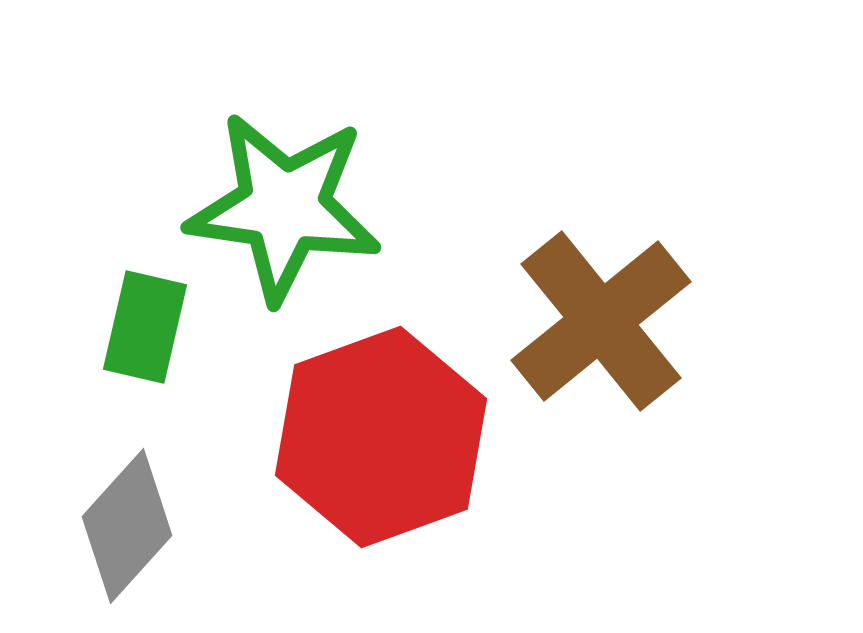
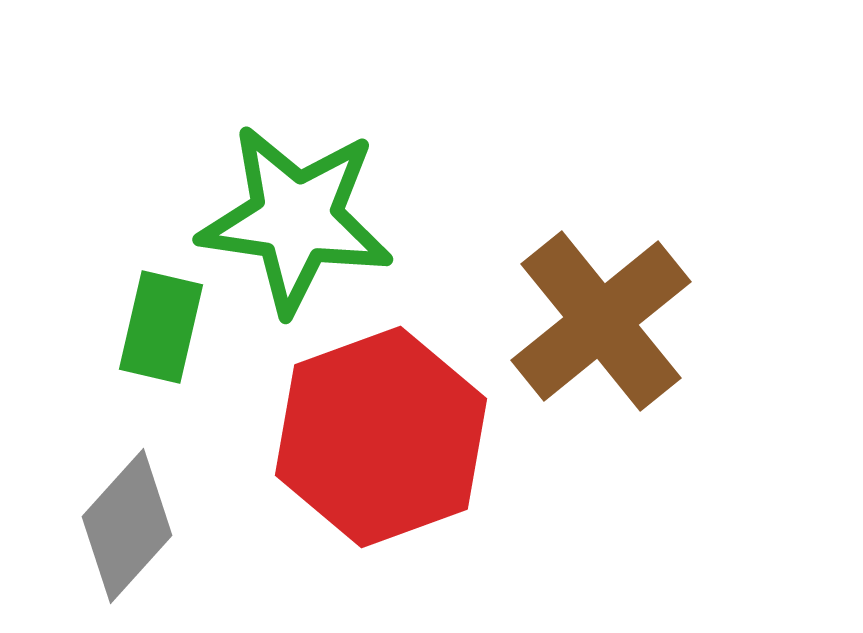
green star: moved 12 px right, 12 px down
green rectangle: moved 16 px right
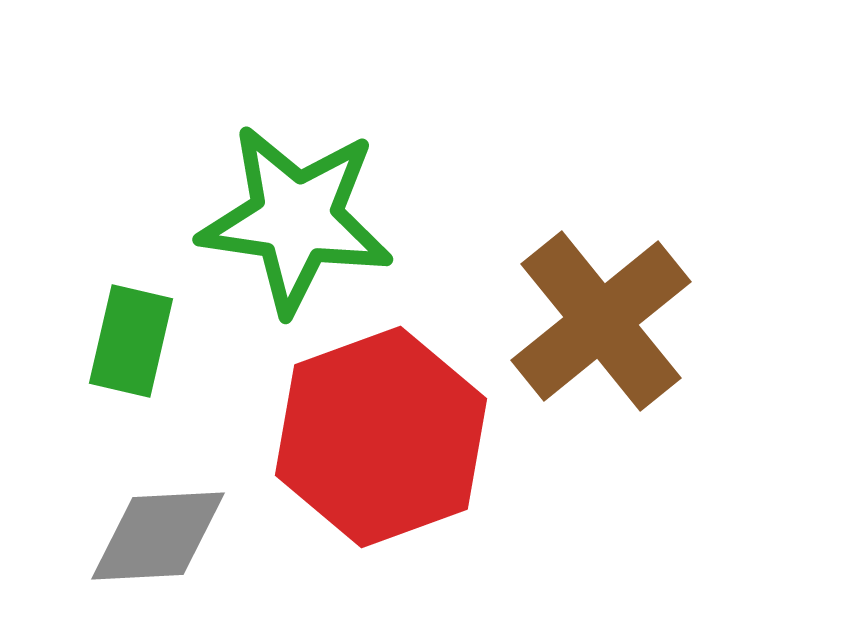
green rectangle: moved 30 px left, 14 px down
gray diamond: moved 31 px right, 10 px down; rotated 45 degrees clockwise
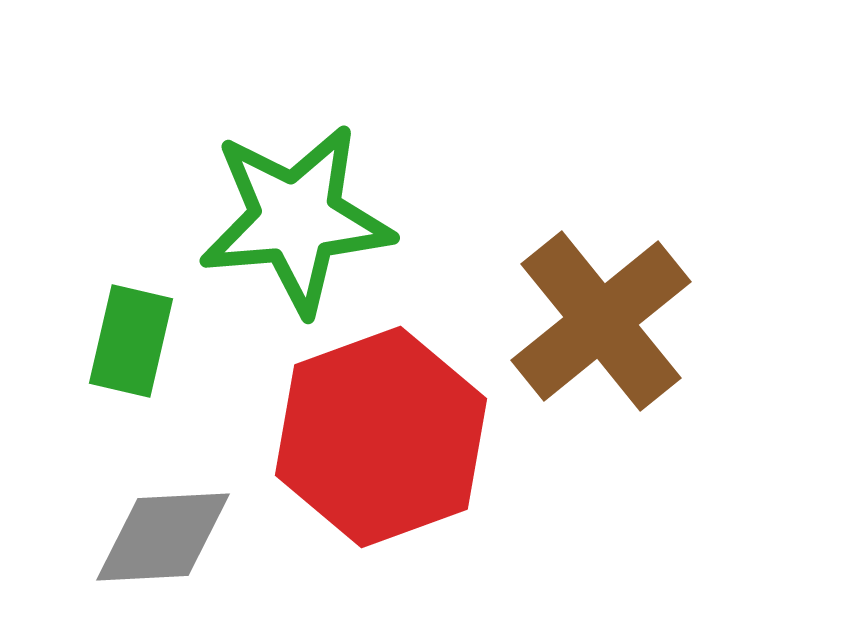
green star: rotated 13 degrees counterclockwise
gray diamond: moved 5 px right, 1 px down
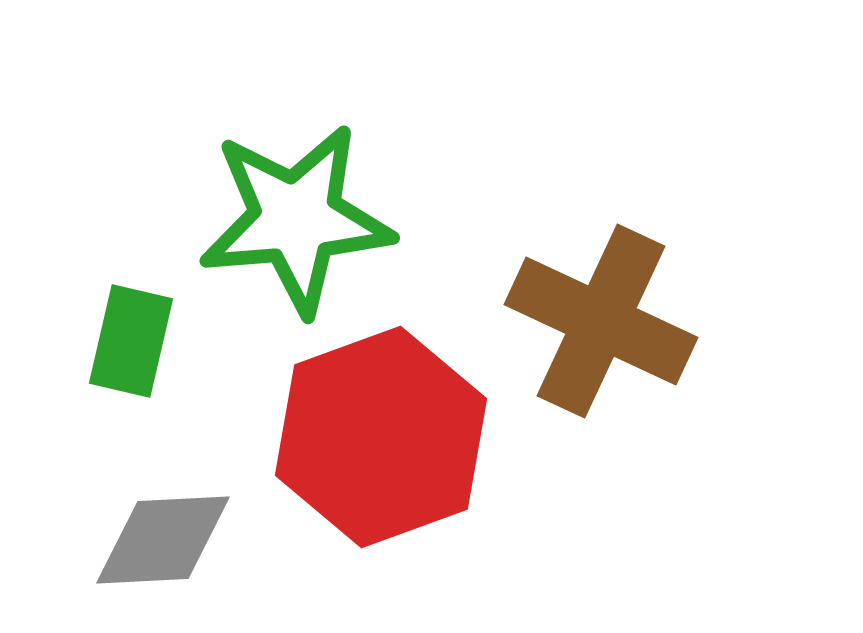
brown cross: rotated 26 degrees counterclockwise
gray diamond: moved 3 px down
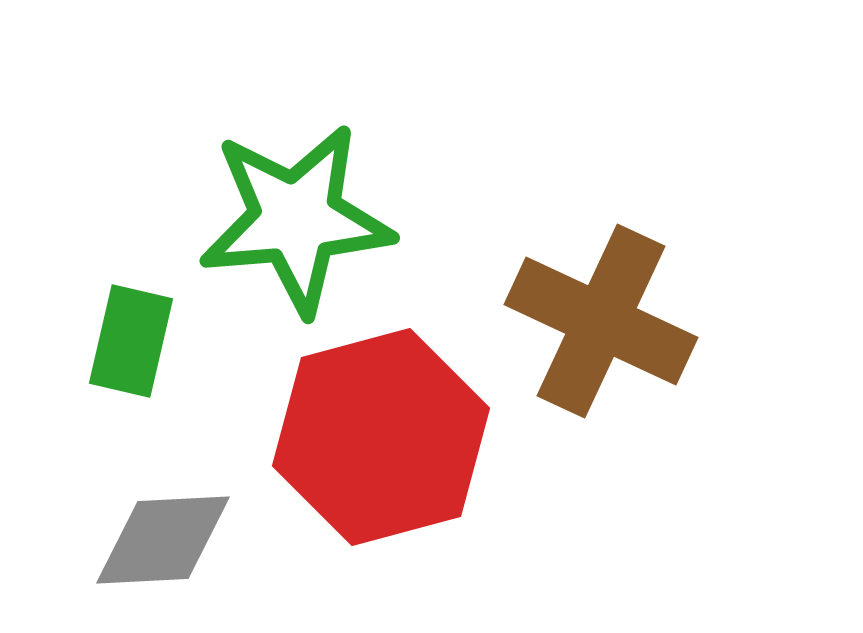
red hexagon: rotated 5 degrees clockwise
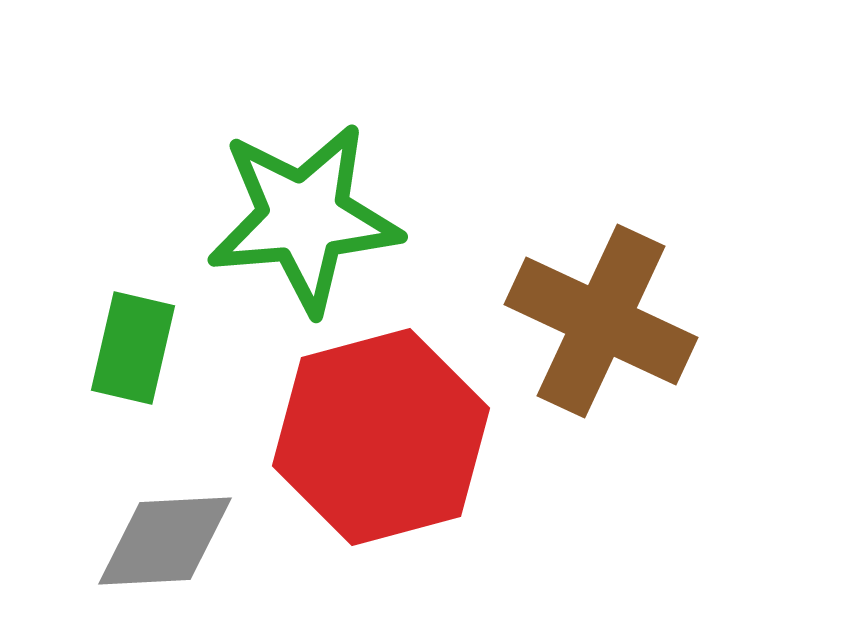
green star: moved 8 px right, 1 px up
green rectangle: moved 2 px right, 7 px down
gray diamond: moved 2 px right, 1 px down
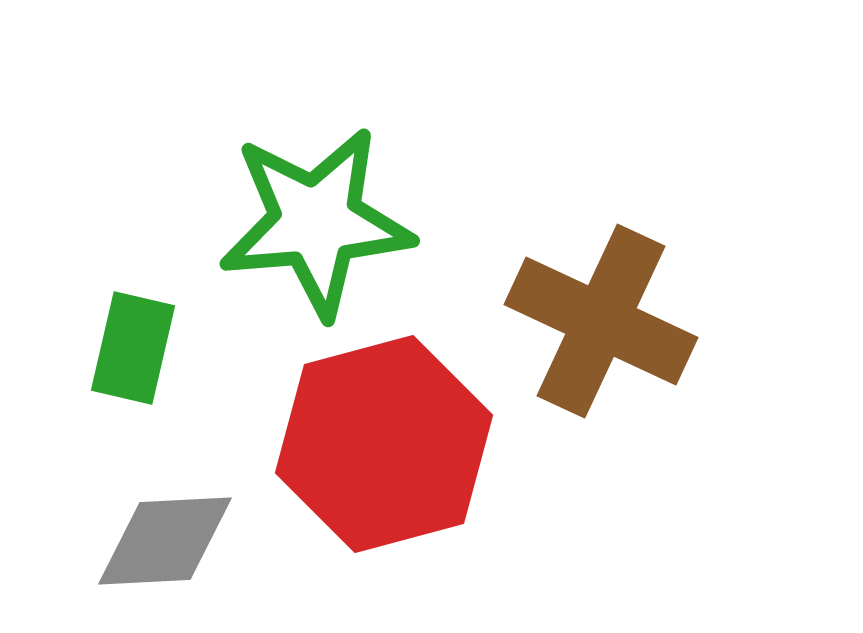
green star: moved 12 px right, 4 px down
red hexagon: moved 3 px right, 7 px down
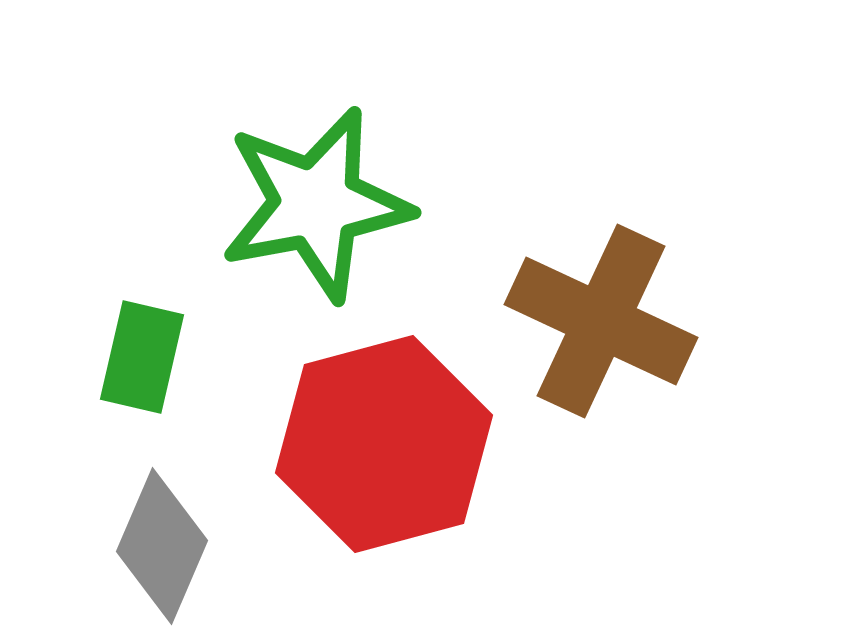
green star: moved 18 px up; rotated 6 degrees counterclockwise
green rectangle: moved 9 px right, 9 px down
gray diamond: moved 3 px left, 5 px down; rotated 64 degrees counterclockwise
